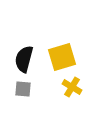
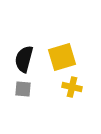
yellow cross: rotated 18 degrees counterclockwise
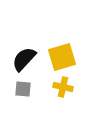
black semicircle: rotated 28 degrees clockwise
yellow cross: moved 9 px left
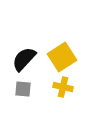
yellow square: rotated 16 degrees counterclockwise
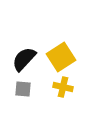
yellow square: moved 1 px left
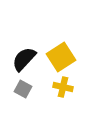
gray square: rotated 24 degrees clockwise
